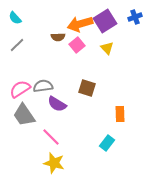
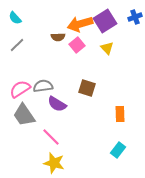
cyan rectangle: moved 11 px right, 7 px down
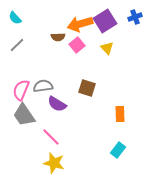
pink semicircle: moved 1 px right, 1 px down; rotated 35 degrees counterclockwise
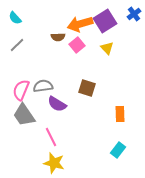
blue cross: moved 1 px left, 3 px up; rotated 16 degrees counterclockwise
pink line: rotated 18 degrees clockwise
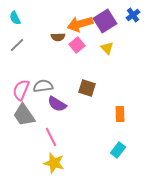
blue cross: moved 1 px left, 1 px down
cyan semicircle: rotated 16 degrees clockwise
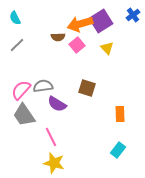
purple square: moved 4 px left
pink semicircle: rotated 20 degrees clockwise
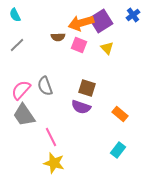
cyan semicircle: moved 3 px up
orange arrow: moved 1 px right, 1 px up
pink square: moved 2 px right; rotated 28 degrees counterclockwise
gray semicircle: moved 2 px right; rotated 102 degrees counterclockwise
purple semicircle: moved 24 px right, 3 px down; rotated 12 degrees counterclockwise
orange rectangle: rotated 49 degrees counterclockwise
